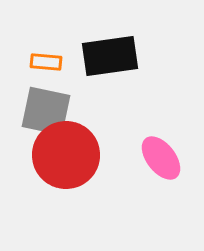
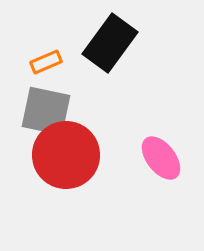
black rectangle: moved 13 px up; rotated 46 degrees counterclockwise
orange rectangle: rotated 28 degrees counterclockwise
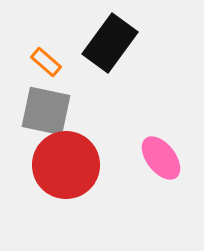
orange rectangle: rotated 64 degrees clockwise
red circle: moved 10 px down
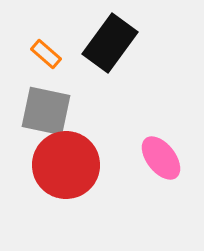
orange rectangle: moved 8 px up
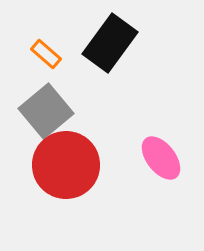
gray square: rotated 38 degrees clockwise
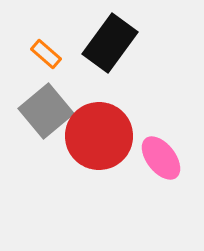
red circle: moved 33 px right, 29 px up
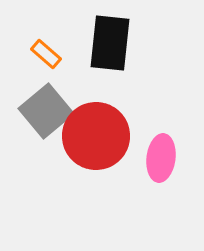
black rectangle: rotated 30 degrees counterclockwise
red circle: moved 3 px left
pink ellipse: rotated 45 degrees clockwise
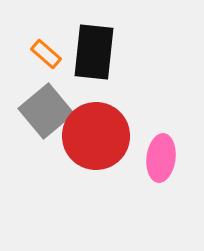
black rectangle: moved 16 px left, 9 px down
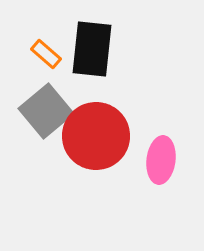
black rectangle: moved 2 px left, 3 px up
pink ellipse: moved 2 px down
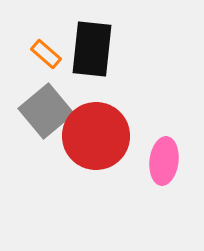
pink ellipse: moved 3 px right, 1 px down
